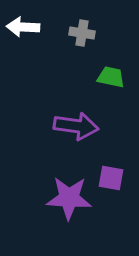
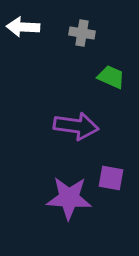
green trapezoid: rotated 12 degrees clockwise
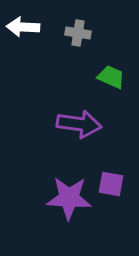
gray cross: moved 4 px left
purple arrow: moved 3 px right, 2 px up
purple square: moved 6 px down
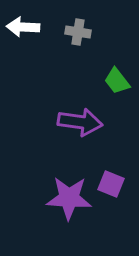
gray cross: moved 1 px up
green trapezoid: moved 6 px right, 4 px down; rotated 152 degrees counterclockwise
purple arrow: moved 1 px right, 2 px up
purple square: rotated 12 degrees clockwise
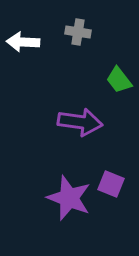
white arrow: moved 15 px down
green trapezoid: moved 2 px right, 1 px up
purple star: rotated 18 degrees clockwise
